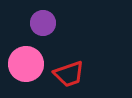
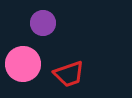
pink circle: moved 3 px left
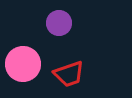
purple circle: moved 16 px right
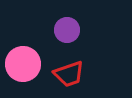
purple circle: moved 8 px right, 7 px down
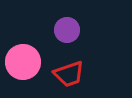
pink circle: moved 2 px up
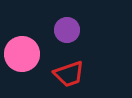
pink circle: moved 1 px left, 8 px up
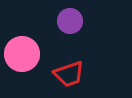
purple circle: moved 3 px right, 9 px up
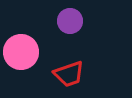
pink circle: moved 1 px left, 2 px up
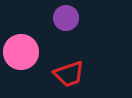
purple circle: moved 4 px left, 3 px up
